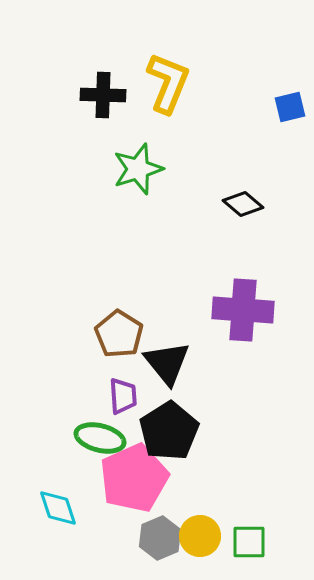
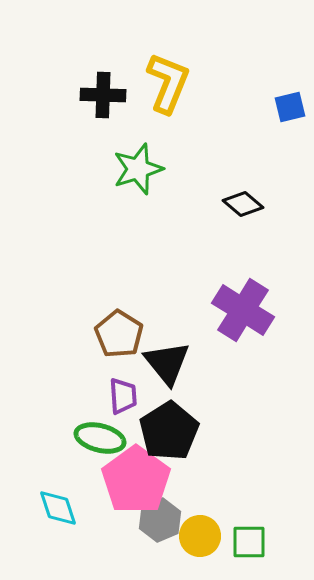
purple cross: rotated 28 degrees clockwise
pink pentagon: moved 2 px right, 2 px down; rotated 12 degrees counterclockwise
gray hexagon: moved 18 px up
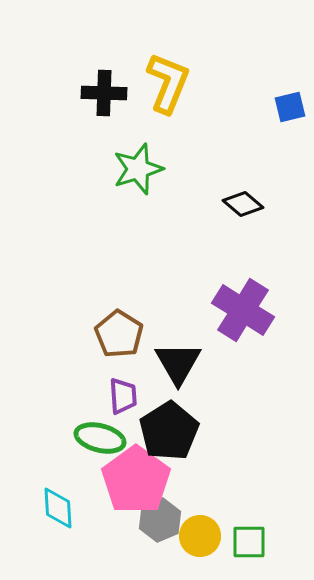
black cross: moved 1 px right, 2 px up
black triangle: moved 11 px right; rotated 9 degrees clockwise
cyan diamond: rotated 15 degrees clockwise
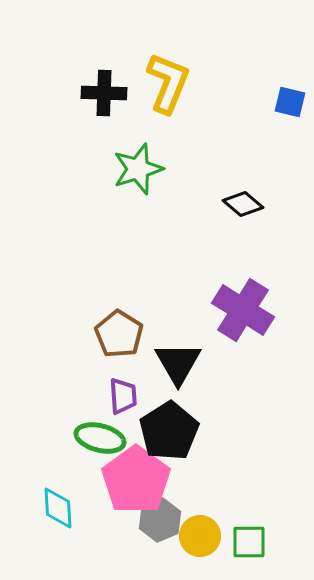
blue square: moved 5 px up; rotated 28 degrees clockwise
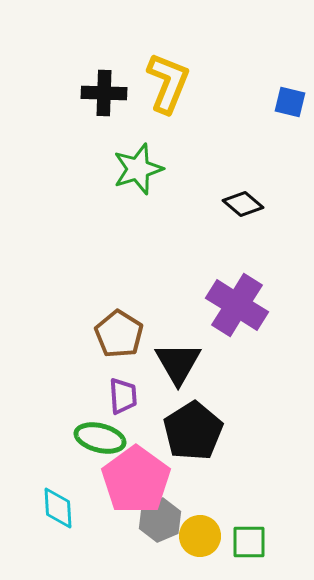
purple cross: moved 6 px left, 5 px up
black pentagon: moved 24 px right
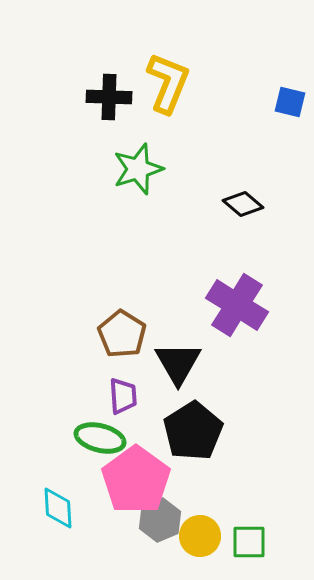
black cross: moved 5 px right, 4 px down
brown pentagon: moved 3 px right
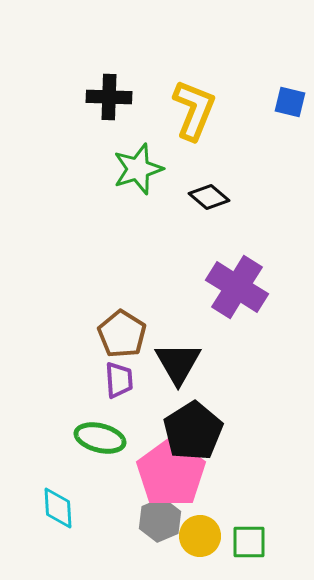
yellow L-shape: moved 26 px right, 27 px down
black diamond: moved 34 px left, 7 px up
purple cross: moved 18 px up
purple trapezoid: moved 4 px left, 16 px up
pink pentagon: moved 35 px right, 7 px up
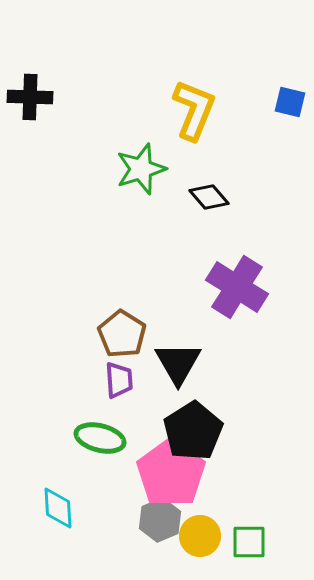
black cross: moved 79 px left
green star: moved 3 px right
black diamond: rotated 9 degrees clockwise
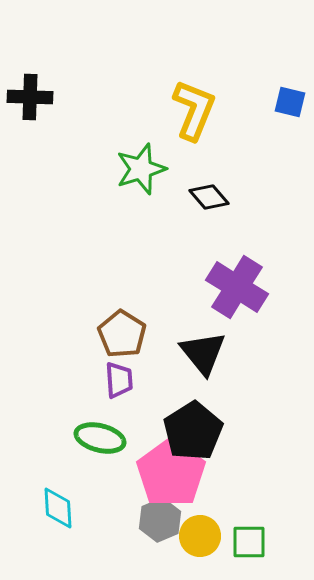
black triangle: moved 25 px right, 10 px up; rotated 9 degrees counterclockwise
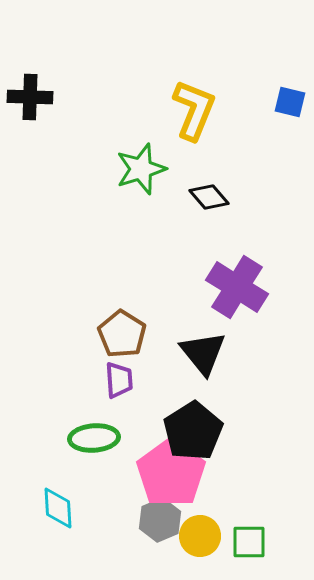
green ellipse: moved 6 px left; rotated 18 degrees counterclockwise
